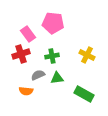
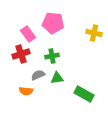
yellow cross: moved 7 px right, 22 px up; rotated 14 degrees counterclockwise
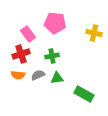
pink pentagon: moved 2 px right
orange semicircle: moved 8 px left, 16 px up
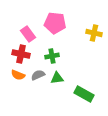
red cross: rotated 30 degrees clockwise
orange semicircle: rotated 16 degrees clockwise
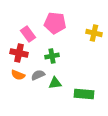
red cross: moved 2 px left, 1 px up
green triangle: moved 2 px left, 5 px down
green rectangle: rotated 24 degrees counterclockwise
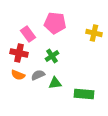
green cross: rotated 24 degrees counterclockwise
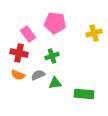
yellow cross: rotated 28 degrees counterclockwise
green cross: rotated 16 degrees clockwise
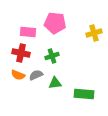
pink rectangle: moved 2 px up; rotated 49 degrees counterclockwise
red cross: moved 2 px right
gray semicircle: moved 2 px left
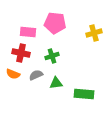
orange semicircle: moved 5 px left, 1 px up
green triangle: moved 1 px right
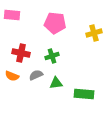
pink rectangle: moved 16 px left, 17 px up
orange semicircle: moved 1 px left, 2 px down
